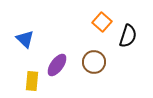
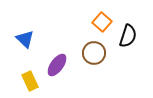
brown circle: moved 9 px up
yellow rectangle: moved 2 px left; rotated 30 degrees counterclockwise
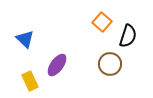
brown circle: moved 16 px right, 11 px down
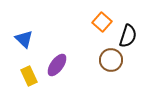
blue triangle: moved 1 px left
brown circle: moved 1 px right, 4 px up
yellow rectangle: moved 1 px left, 5 px up
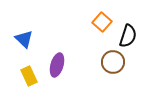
brown circle: moved 2 px right, 2 px down
purple ellipse: rotated 20 degrees counterclockwise
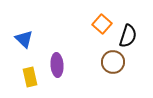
orange square: moved 2 px down
purple ellipse: rotated 20 degrees counterclockwise
yellow rectangle: moved 1 px right, 1 px down; rotated 12 degrees clockwise
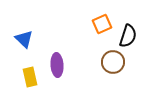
orange square: rotated 24 degrees clockwise
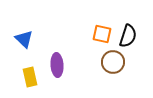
orange square: moved 10 px down; rotated 36 degrees clockwise
